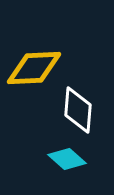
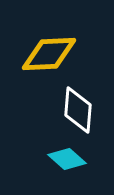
yellow diamond: moved 15 px right, 14 px up
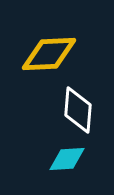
cyan diamond: rotated 45 degrees counterclockwise
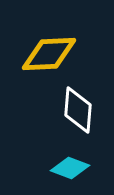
cyan diamond: moved 3 px right, 9 px down; rotated 24 degrees clockwise
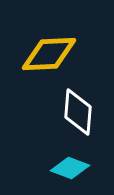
white diamond: moved 2 px down
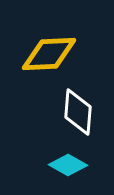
cyan diamond: moved 2 px left, 3 px up; rotated 9 degrees clockwise
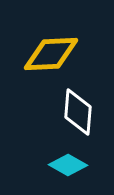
yellow diamond: moved 2 px right
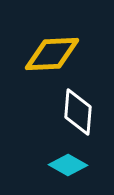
yellow diamond: moved 1 px right
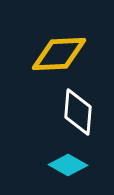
yellow diamond: moved 7 px right
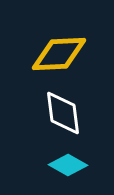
white diamond: moved 15 px left, 1 px down; rotated 12 degrees counterclockwise
